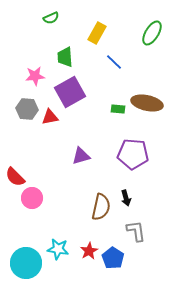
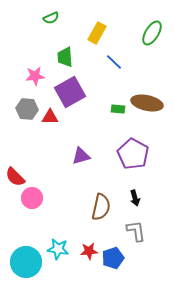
red triangle: rotated 12 degrees clockwise
purple pentagon: rotated 24 degrees clockwise
black arrow: moved 9 px right
red star: rotated 24 degrees clockwise
blue pentagon: rotated 20 degrees clockwise
cyan circle: moved 1 px up
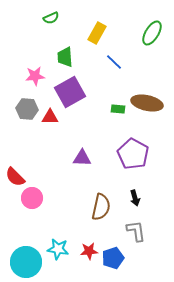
purple triangle: moved 1 px right, 2 px down; rotated 18 degrees clockwise
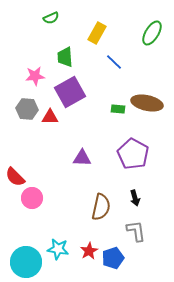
red star: rotated 24 degrees counterclockwise
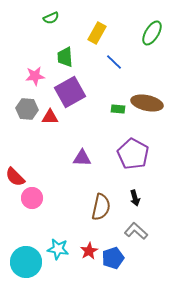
gray L-shape: rotated 40 degrees counterclockwise
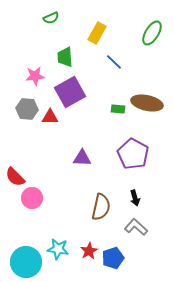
gray L-shape: moved 4 px up
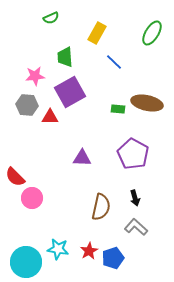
gray hexagon: moved 4 px up
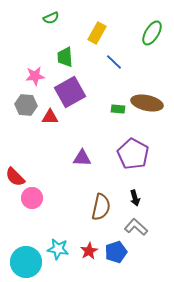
gray hexagon: moved 1 px left
blue pentagon: moved 3 px right, 6 px up
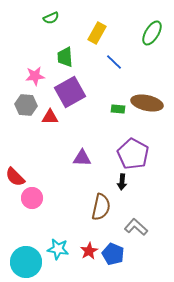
black arrow: moved 13 px left, 16 px up; rotated 21 degrees clockwise
blue pentagon: moved 3 px left, 2 px down; rotated 30 degrees counterclockwise
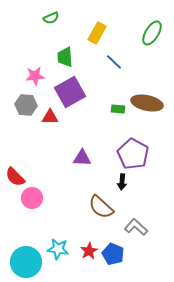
brown semicircle: rotated 120 degrees clockwise
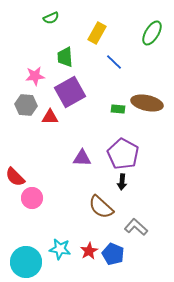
purple pentagon: moved 10 px left
cyan star: moved 2 px right
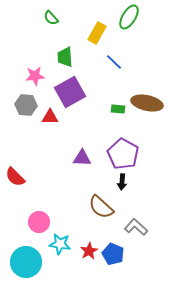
green semicircle: rotated 70 degrees clockwise
green ellipse: moved 23 px left, 16 px up
pink circle: moved 7 px right, 24 px down
cyan star: moved 5 px up
